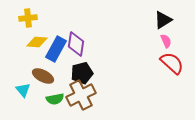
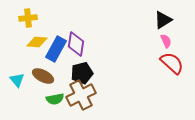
cyan triangle: moved 6 px left, 10 px up
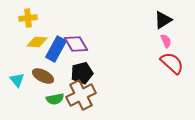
purple diamond: rotated 40 degrees counterclockwise
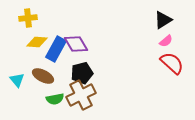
pink semicircle: rotated 72 degrees clockwise
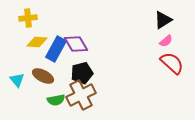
green semicircle: moved 1 px right, 1 px down
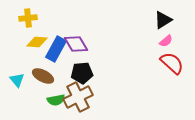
black pentagon: rotated 10 degrees clockwise
brown cross: moved 3 px left, 2 px down
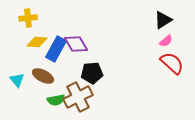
black pentagon: moved 10 px right
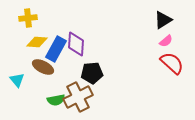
purple diamond: rotated 35 degrees clockwise
brown ellipse: moved 9 px up
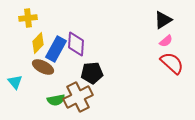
yellow diamond: moved 1 px right, 1 px down; rotated 50 degrees counterclockwise
cyan triangle: moved 2 px left, 2 px down
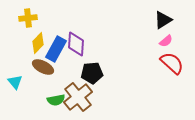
brown cross: rotated 12 degrees counterclockwise
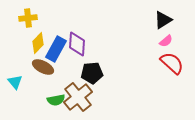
purple diamond: moved 1 px right
